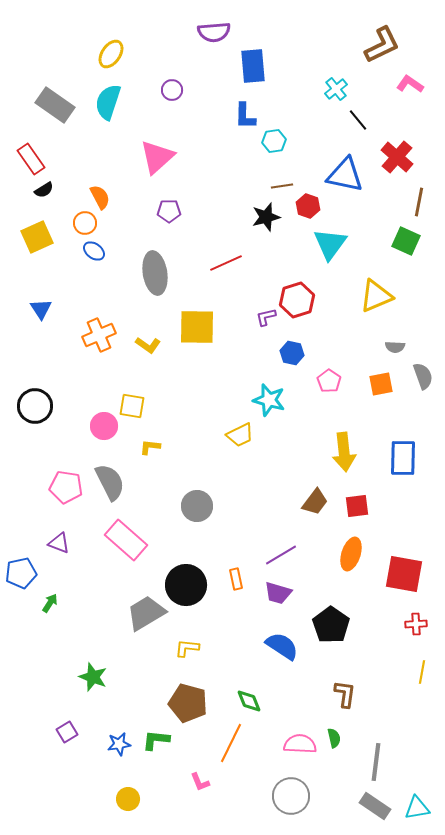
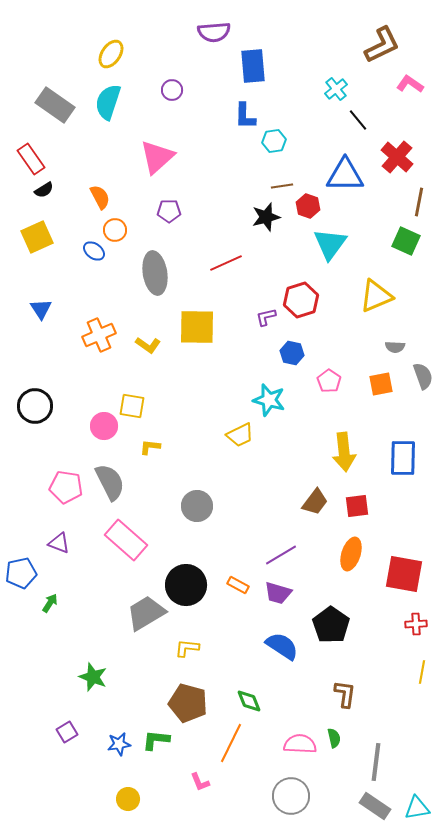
blue triangle at (345, 175): rotated 12 degrees counterclockwise
orange circle at (85, 223): moved 30 px right, 7 px down
red hexagon at (297, 300): moved 4 px right
orange rectangle at (236, 579): moved 2 px right, 6 px down; rotated 50 degrees counterclockwise
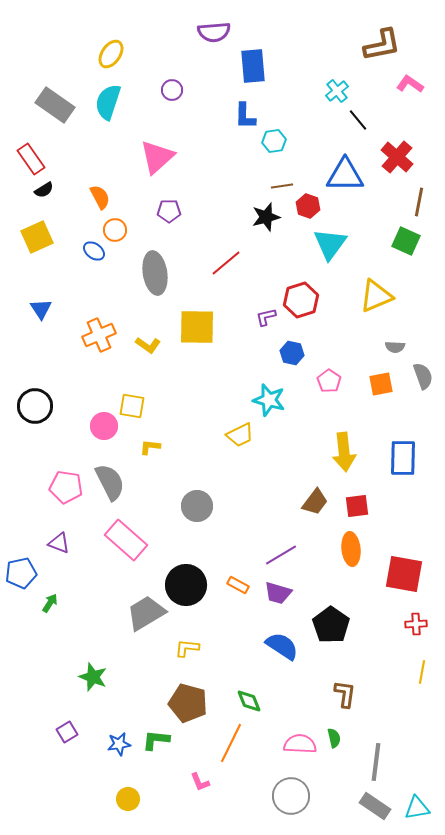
brown L-shape at (382, 45): rotated 15 degrees clockwise
cyan cross at (336, 89): moved 1 px right, 2 px down
red line at (226, 263): rotated 16 degrees counterclockwise
orange ellipse at (351, 554): moved 5 px up; rotated 24 degrees counterclockwise
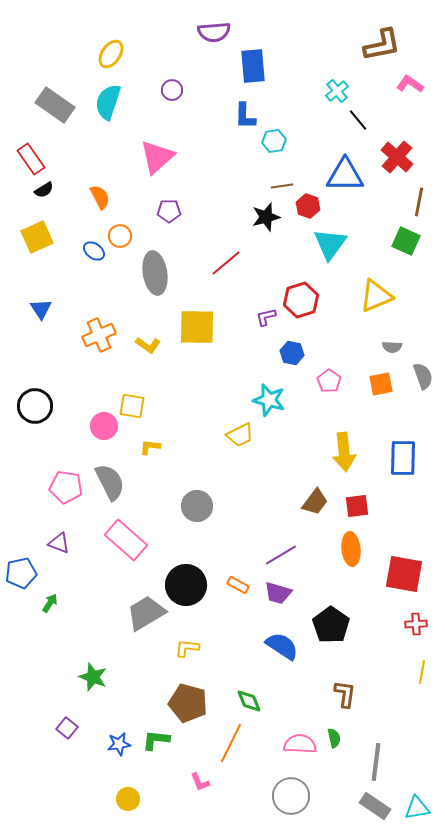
orange circle at (115, 230): moved 5 px right, 6 px down
gray semicircle at (395, 347): moved 3 px left
purple square at (67, 732): moved 4 px up; rotated 20 degrees counterclockwise
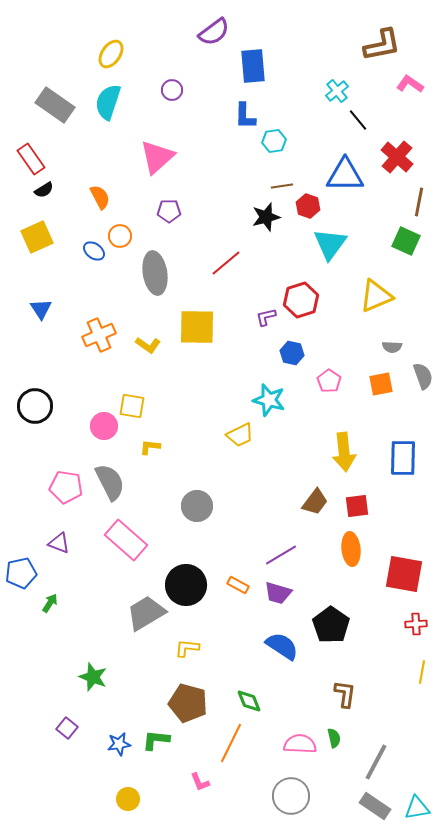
purple semicircle at (214, 32): rotated 32 degrees counterclockwise
gray line at (376, 762): rotated 21 degrees clockwise
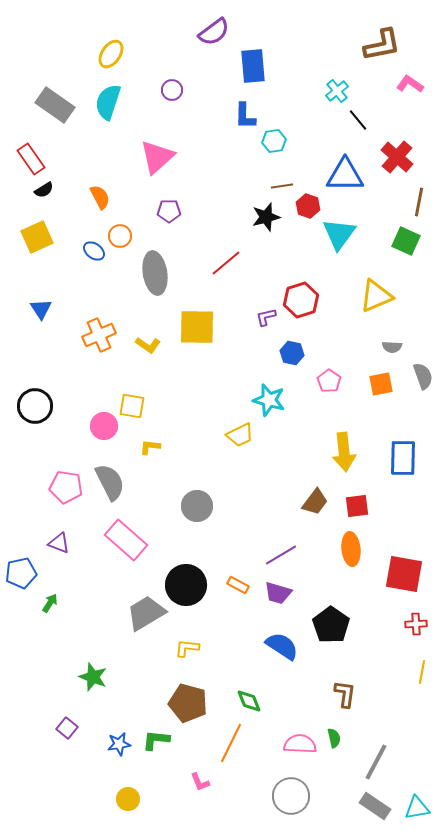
cyan triangle at (330, 244): moved 9 px right, 10 px up
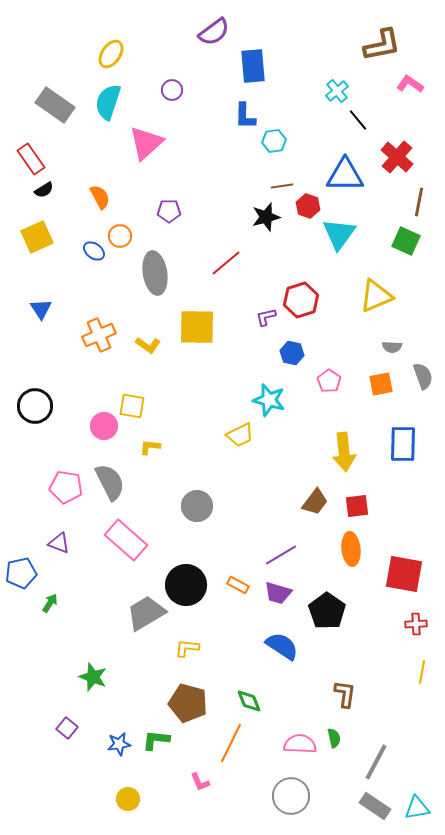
pink triangle at (157, 157): moved 11 px left, 14 px up
blue rectangle at (403, 458): moved 14 px up
black pentagon at (331, 625): moved 4 px left, 14 px up
